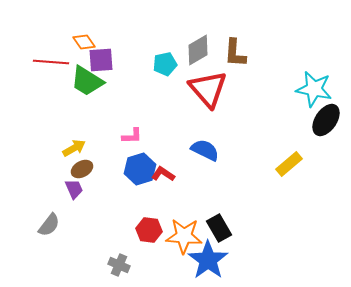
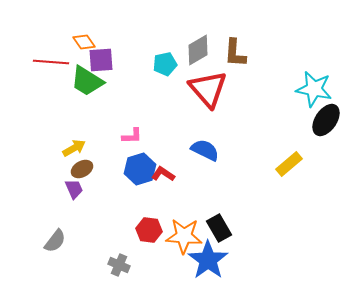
gray semicircle: moved 6 px right, 16 px down
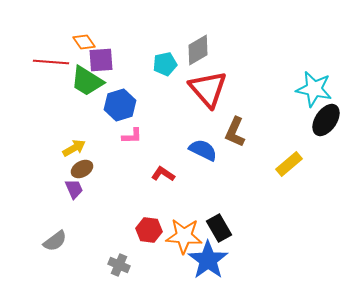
brown L-shape: moved 79 px down; rotated 20 degrees clockwise
blue semicircle: moved 2 px left
blue hexagon: moved 20 px left, 64 px up
gray semicircle: rotated 15 degrees clockwise
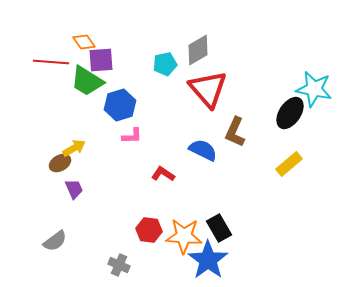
black ellipse: moved 36 px left, 7 px up
brown ellipse: moved 22 px left, 6 px up
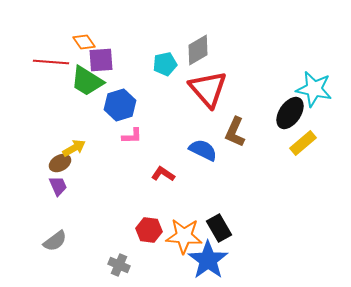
yellow rectangle: moved 14 px right, 21 px up
purple trapezoid: moved 16 px left, 3 px up
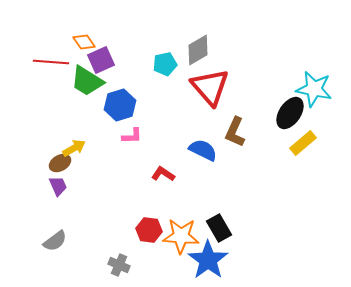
purple square: rotated 20 degrees counterclockwise
red triangle: moved 2 px right, 2 px up
orange star: moved 3 px left
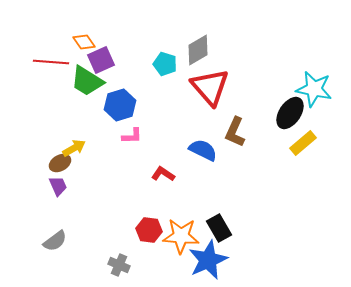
cyan pentagon: rotated 30 degrees clockwise
blue star: rotated 12 degrees clockwise
